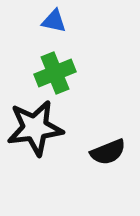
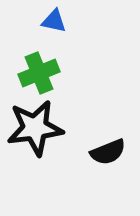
green cross: moved 16 px left
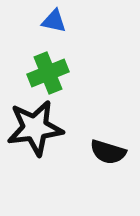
green cross: moved 9 px right
black semicircle: rotated 39 degrees clockwise
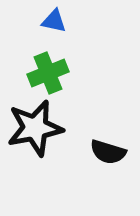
black star: rotated 4 degrees counterclockwise
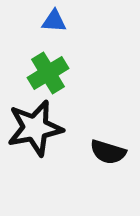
blue triangle: rotated 8 degrees counterclockwise
green cross: rotated 9 degrees counterclockwise
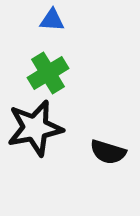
blue triangle: moved 2 px left, 1 px up
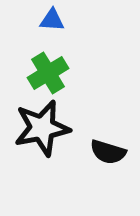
black star: moved 7 px right
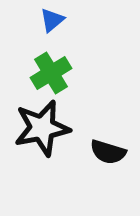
blue triangle: rotated 44 degrees counterclockwise
green cross: moved 3 px right
